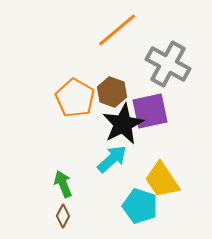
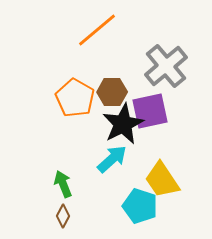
orange line: moved 20 px left
gray cross: moved 2 px left, 2 px down; rotated 21 degrees clockwise
brown hexagon: rotated 20 degrees counterclockwise
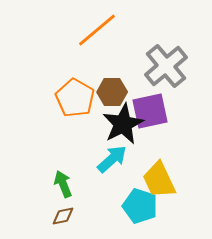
yellow trapezoid: moved 3 px left; rotated 9 degrees clockwise
brown diamond: rotated 50 degrees clockwise
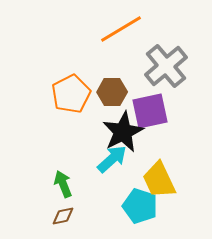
orange line: moved 24 px right, 1 px up; rotated 9 degrees clockwise
orange pentagon: moved 4 px left, 4 px up; rotated 15 degrees clockwise
black star: moved 8 px down
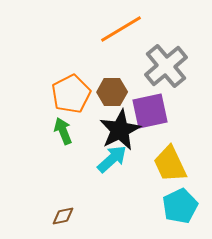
black star: moved 3 px left, 2 px up
yellow trapezoid: moved 11 px right, 16 px up
green arrow: moved 53 px up
cyan pentagon: moved 40 px right; rotated 28 degrees clockwise
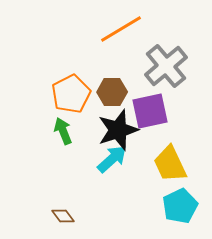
black star: moved 2 px left; rotated 9 degrees clockwise
brown diamond: rotated 65 degrees clockwise
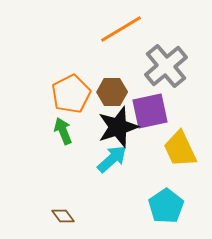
black star: moved 3 px up
yellow trapezoid: moved 10 px right, 15 px up
cyan pentagon: moved 14 px left; rotated 8 degrees counterclockwise
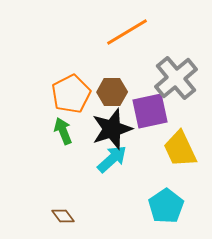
orange line: moved 6 px right, 3 px down
gray cross: moved 10 px right, 12 px down
black star: moved 6 px left, 2 px down
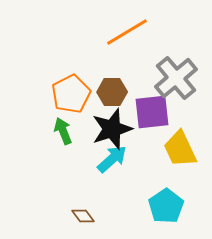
purple square: moved 2 px right, 1 px down; rotated 6 degrees clockwise
brown diamond: moved 20 px right
